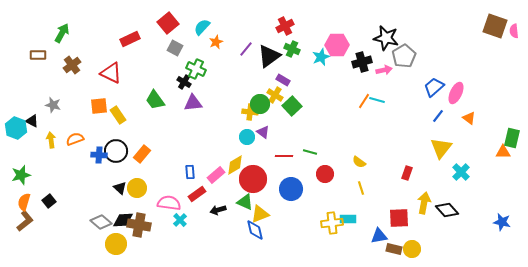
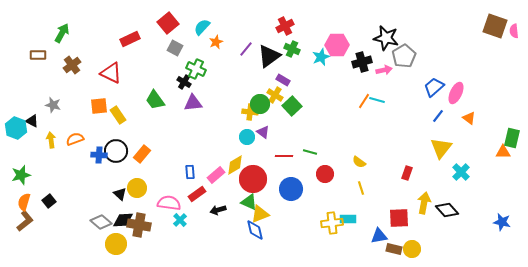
black triangle at (120, 188): moved 6 px down
green triangle at (245, 202): moved 4 px right
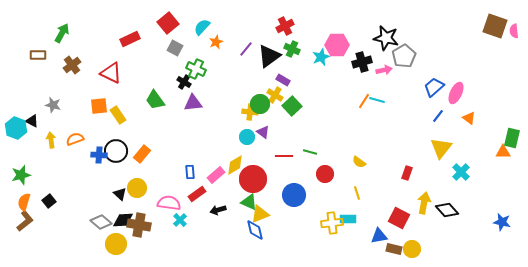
yellow line at (361, 188): moved 4 px left, 5 px down
blue circle at (291, 189): moved 3 px right, 6 px down
red square at (399, 218): rotated 30 degrees clockwise
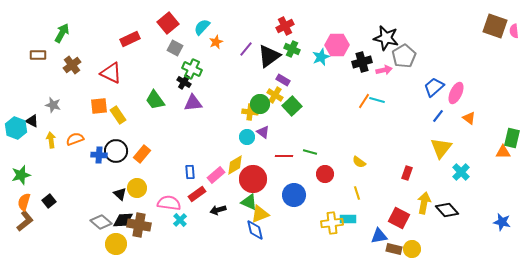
green cross at (196, 69): moved 4 px left
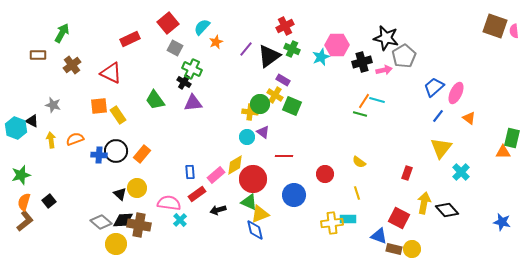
green square at (292, 106): rotated 24 degrees counterclockwise
green line at (310, 152): moved 50 px right, 38 px up
blue triangle at (379, 236): rotated 30 degrees clockwise
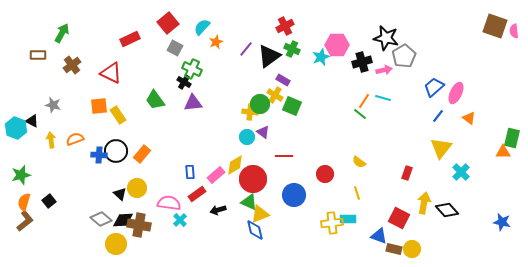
cyan line at (377, 100): moved 6 px right, 2 px up
green line at (360, 114): rotated 24 degrees clockwise
gray diamond at (101, 222): moved 3 px up
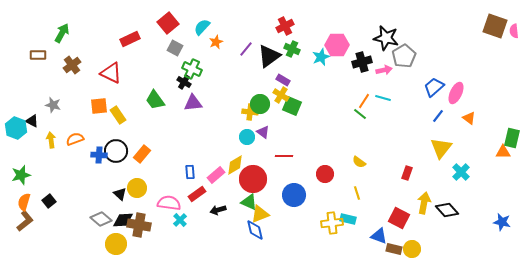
yellow cross at (275, 95): moved 6 px right
cyan rectangle at (348, 219): rotated 14 degrees clockwise
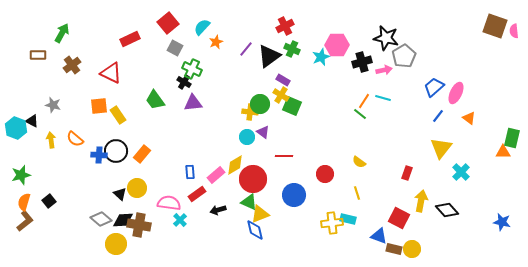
orange semicircle at (75, 139): rotated 120 degrees counterclockwise
yellow arrow at (424, 203): moved 3 px left, 2 px up
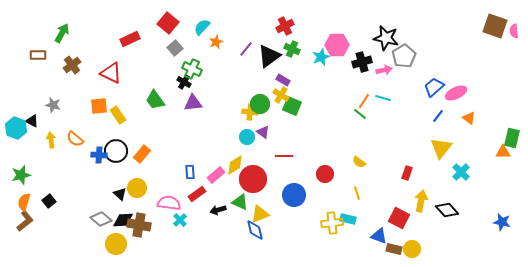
red square at (168, 23): rotated 10 degrees counterclockwise
gray square at (175, 48): rotated 21 degrees clockwise
pink ellipse at (456, 93): rotated 40 degrees clockwise
green triangle at (249, 202): moved 9 px left
